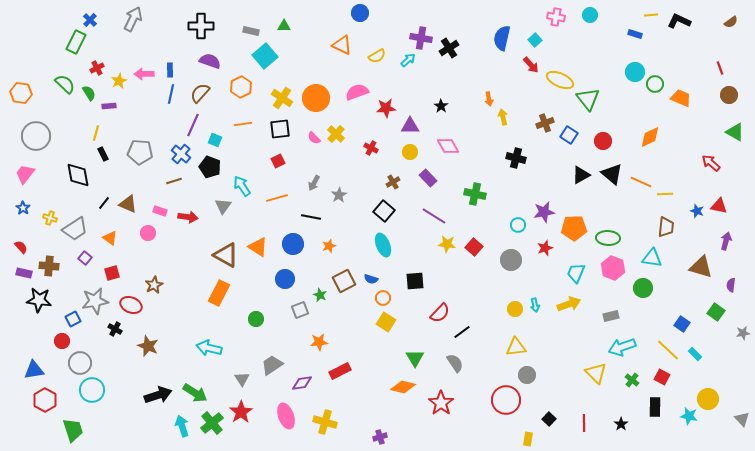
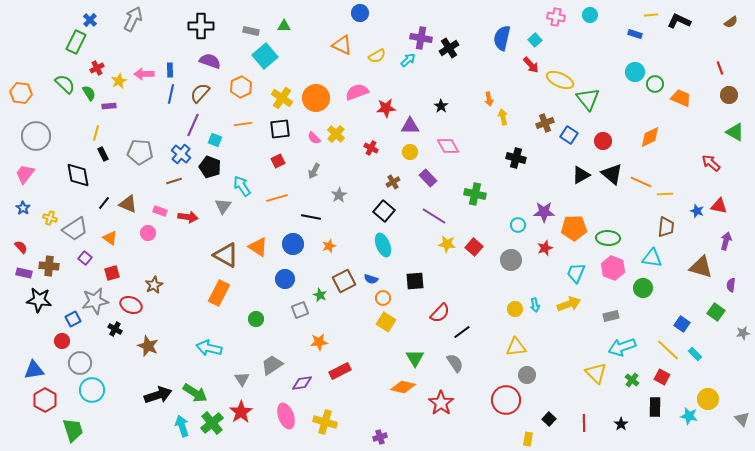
gray arrow at (314, 183): moved 12 px up
purple star at (544, 212): rotated 10 degrees clockwise
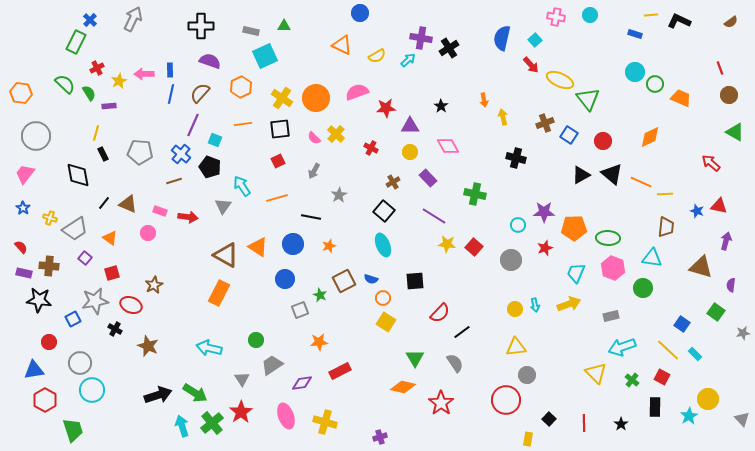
cyan square at (265, 56): rotated 15 degrees clockwise
orange arrow at (489, 99): moved 5 px left, 1 px down
green circle at (256, 319): moved 21 px down
red circle at (62, 341): moved 13 px left, 1 px down
cyan star at (689, 416): rotated 30 degrees clockwise
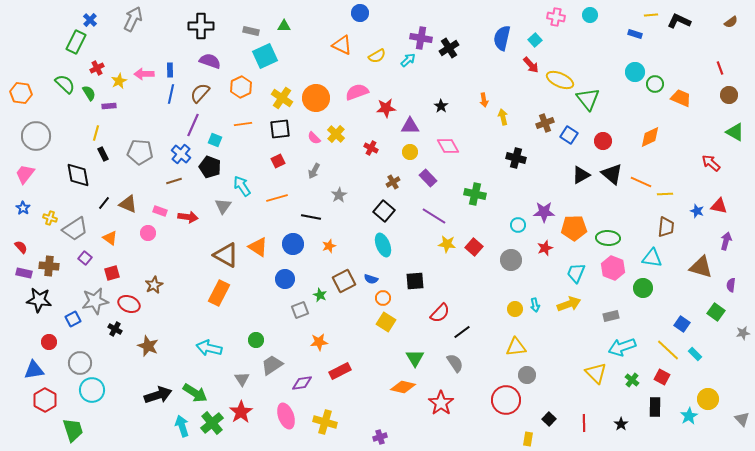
red ellipse at (131, 305): moved 2 px left, 1 px up
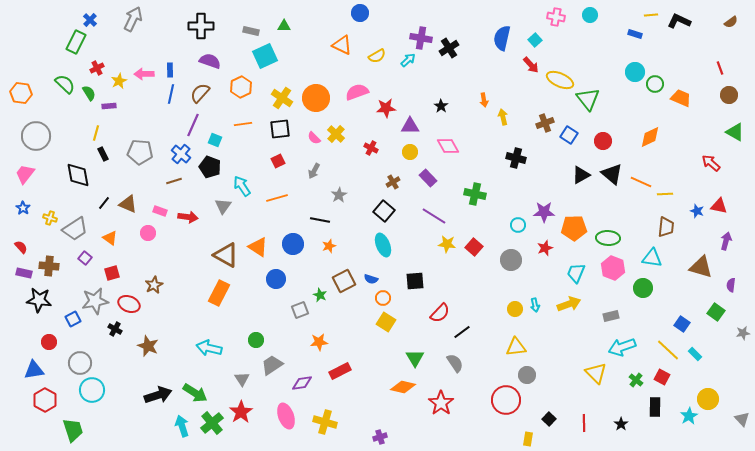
black line at (311, 217): moved 9 px right, 3 px down
blue circle at (285, 279): moved 9 px left
green cross at (632, 380): moved 4 px right
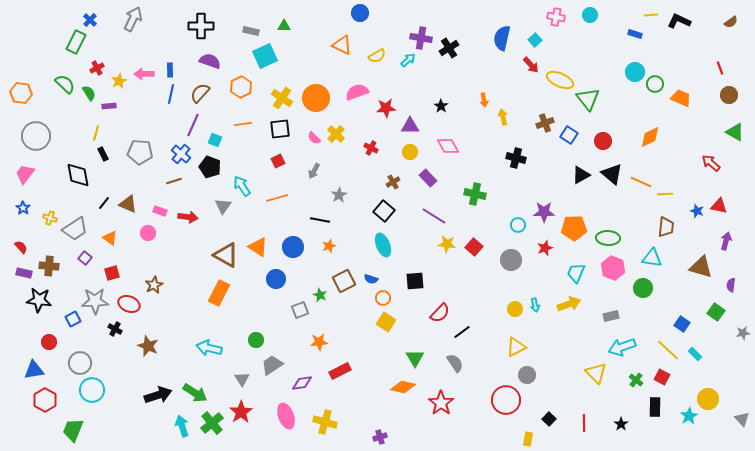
blue circle at (293, 244): moved 3 px down
gray star at (95, 301): rotated 8 degrees clockwise
yellow triangle at (516, 347): rotated 20 degrees counterclockwise
green trapezoid at (73, 430): rotated 140 degrees counterclockwise
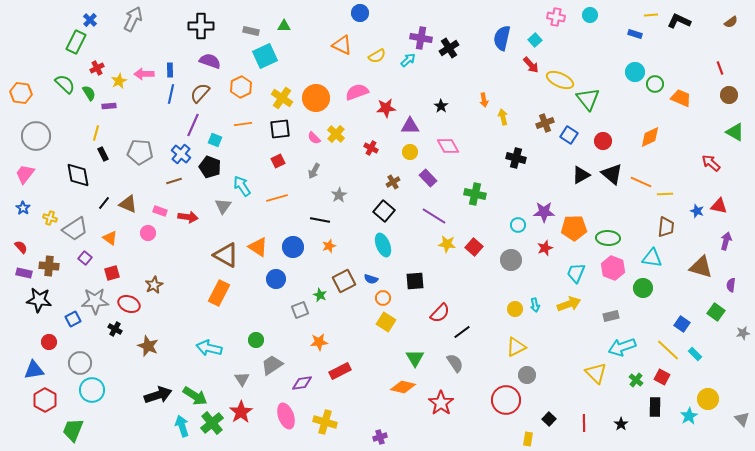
green arrow at (195, 393): moved 3 px down
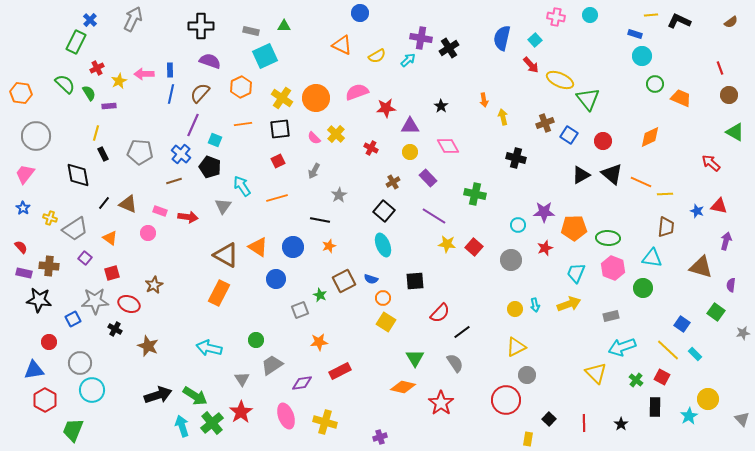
cyan circle at (635, 72): moved 7 px right, 16 px up
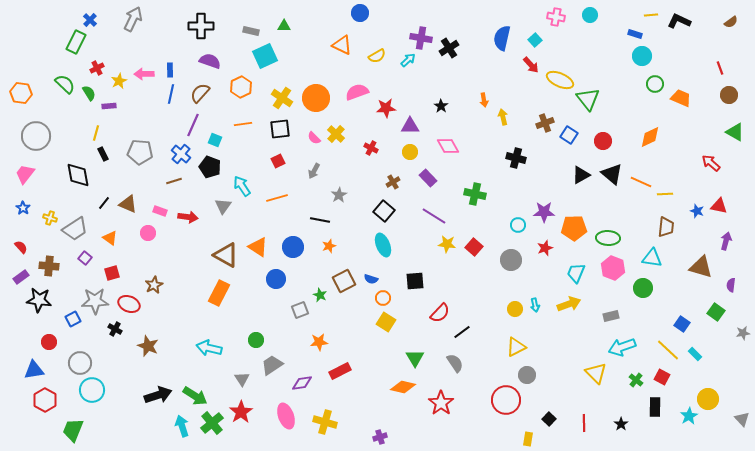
purple rectangle at (24, 273): moved 3 px left, 4 px down; rotated 49 degrees counterclockwise
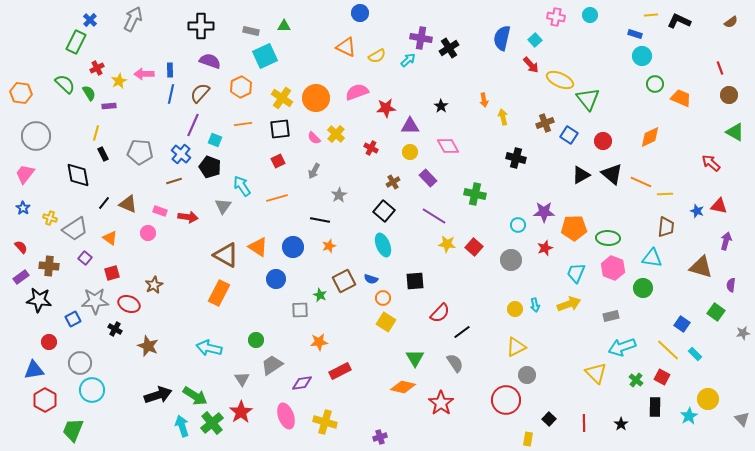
orange triangle at (342, 45): moved 4 px right, 2 px down
gray square at (300, 310): rotated 18 degrees clockwise
